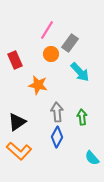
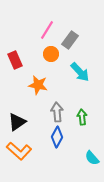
gray rectangle: moved 3 px up
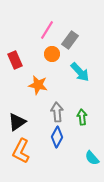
orange circle: moved 1 px right
orange L-shape: moved 2 px right; rotated 75 degrees clockwise
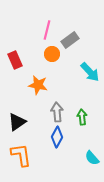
pink line: rotated 18 degrees counterclockwise
gray rectangle: rotated 18 degrees clockwise
cyan arrow: moved 10 px right
orange L-shape: moved 4 px down; rotated 145 degrees clockwise
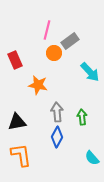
gray rectangle: moved 1 px down
orange circle: moved 2 px right, 1 px up
black triangle: rotated 24 degrees clockwise
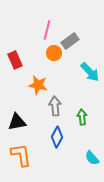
gray arrow: moved 2 px left, 6 px up
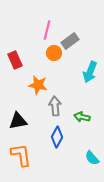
cyan arrow: rotated 65 degrees clockwise
green arrow: rotated 70 degrees counterclockwise
black triangle: moved 1 px right, 1 px up
